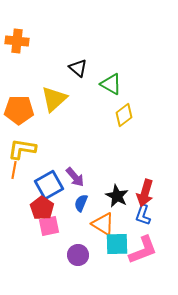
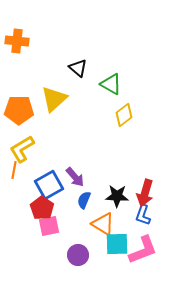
yellow L-shape: rotated 40 degrees counterclockwise
black star: rotated 25 degrees counterclockwise
blue semicircle: moved 3 px right, 3 px up
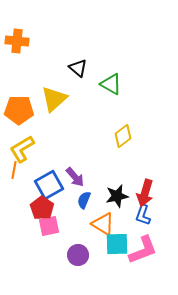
yellow diamond: moved 1 px left, 21 px down
black star: rotated 15 degrees counterclockwise
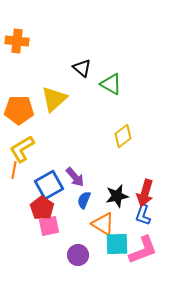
black triangle: moved 4 px right
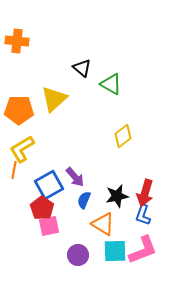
cyan square: moved 2 px left, 7 px down
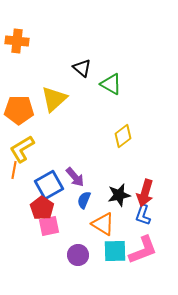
black star: moved 2 px right, 1 px up
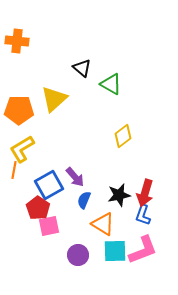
red pentagon: moved 4 px left
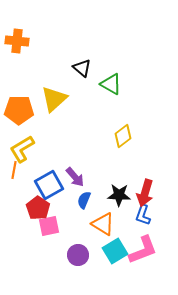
black star: rotated 15 degrees clockwise
cyan square: rotated 30 degrees counterclockwise
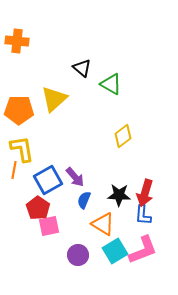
yellow L-shape: rotated 112 degrees clockwise
blue square: moved 1 px left, 5 px up
blue L-shape: rotated 15 degrees counterclockwise
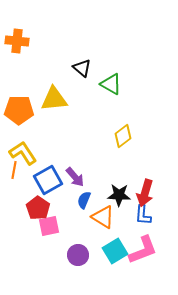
yellow triangle: rotated 36 degrees clockwise
yellow L-shape: moved 1 px right, 4 px down; rotated 24 degrees counterclockwise
orange triangle: moved 7 px up
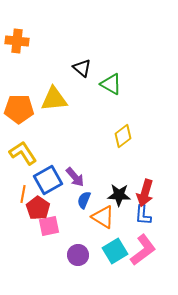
orange pentagon: moved 1 px up
orange line: moved 9 px right, 24 px down
pink L-shape: rotated 16 degrees counterclockwise
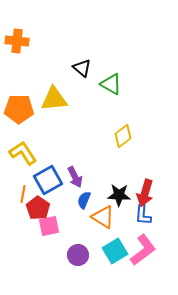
purple arrow: rotated 15 degrees clockwise
